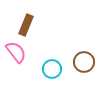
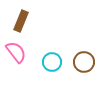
brown rectangle: moved 5 px left, 4 px up
cyan circle: moved 7 px up
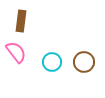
brown rectangle: rotated 15 degrees counterclockwise
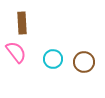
brown rectangle: moved 1 px right, 2 px down; rotated 10 degrees counterclockwise
cyan circle: moved 1 px right, 3 px up
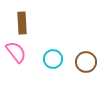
brown circle: moved 2 px right
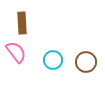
cyan circle: moved 1 px down
